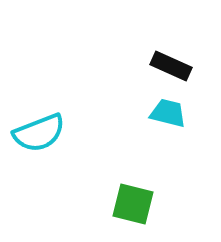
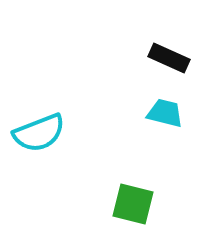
black rectangle: moved 2 px left, 8 px up
cyan trapezoid: moved 3 px left
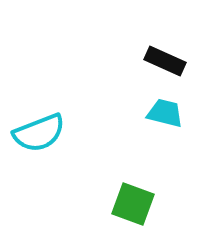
black rectangle: moved 4 px left, 3 px down
green square: rotated 6 degrees clockwise
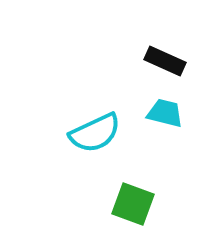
cyan semicircle: moved 56 px right; rotated 4 degrees counterclockwise
